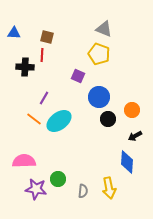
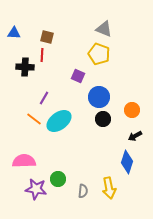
black circle: moved 5 px left
blue diamond: rotated 15 degrees clockwise
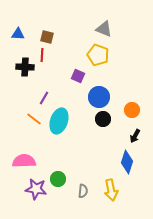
blue triangle: moved 4 px right, 1 px down
yellow pentagon: moved 1 px left, 1 px down
cyan ellipse: rotated 35 degrees counterclockwise
black arrow: rotated 32 degrees counterclockwise
yellow arrow: moved 2 px right, 2 px down
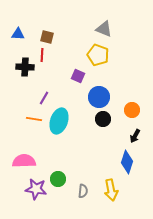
orange line: rotated 28 degrees counterclockwise
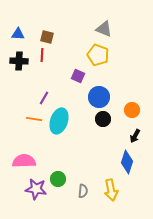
black cross: moved 6 px left, 6 px up
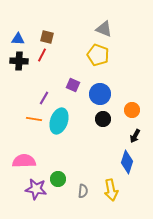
blue triangle: moved 5 px down
red line: rotated 24 degrees clockwise
purple square: moved 5 px left, 9 px down
blue circle: moved 1 px right, 3 px up
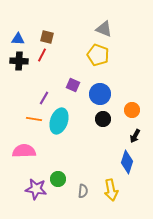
pink semicircle: moved 10 px up
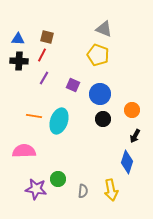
purple line: moved 20 px up
orange line: moved 3 px up
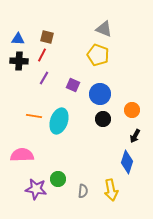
pink semicircle: moved 2 px left, 4 px down
